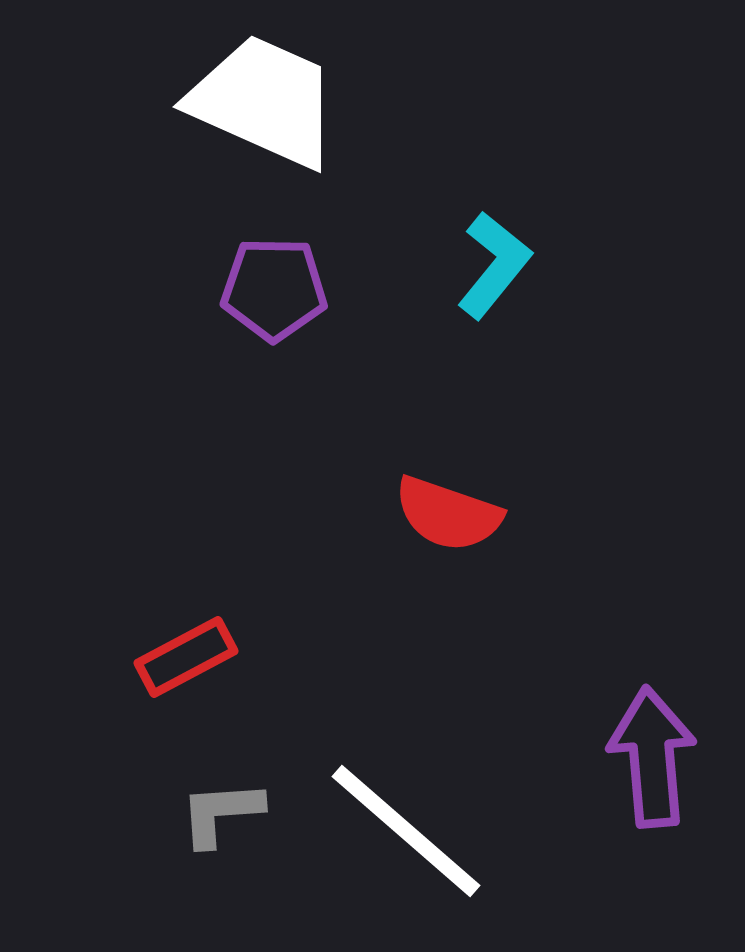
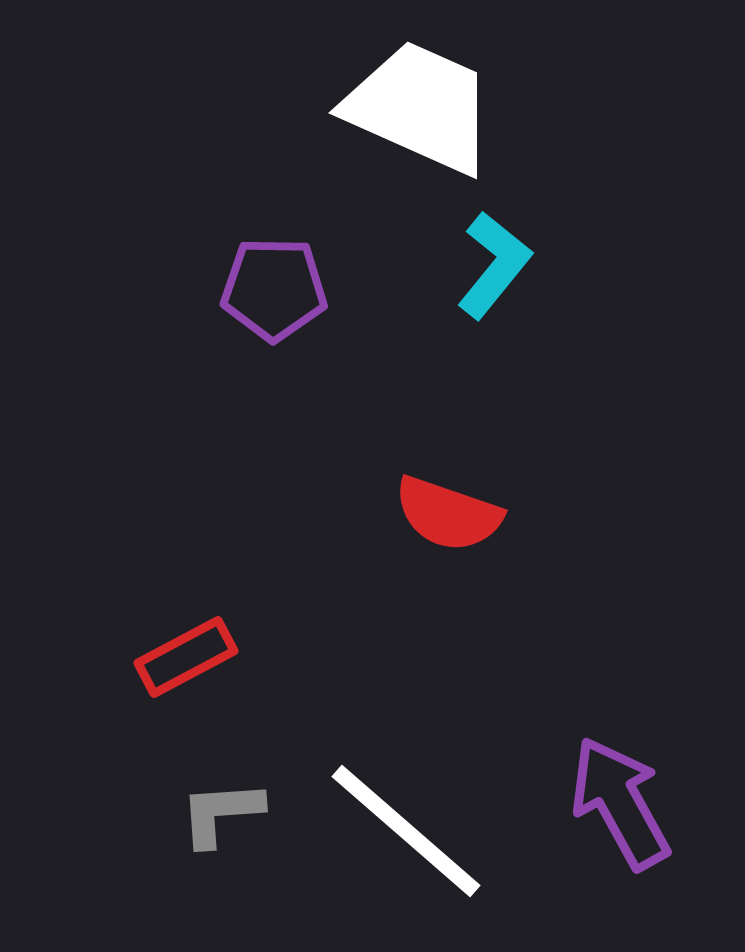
white trapezoid: moved 156 px right, 6 px down
purple arrow: moved 32 px left, 46 px down; rotated 24 degrees counterclockwise
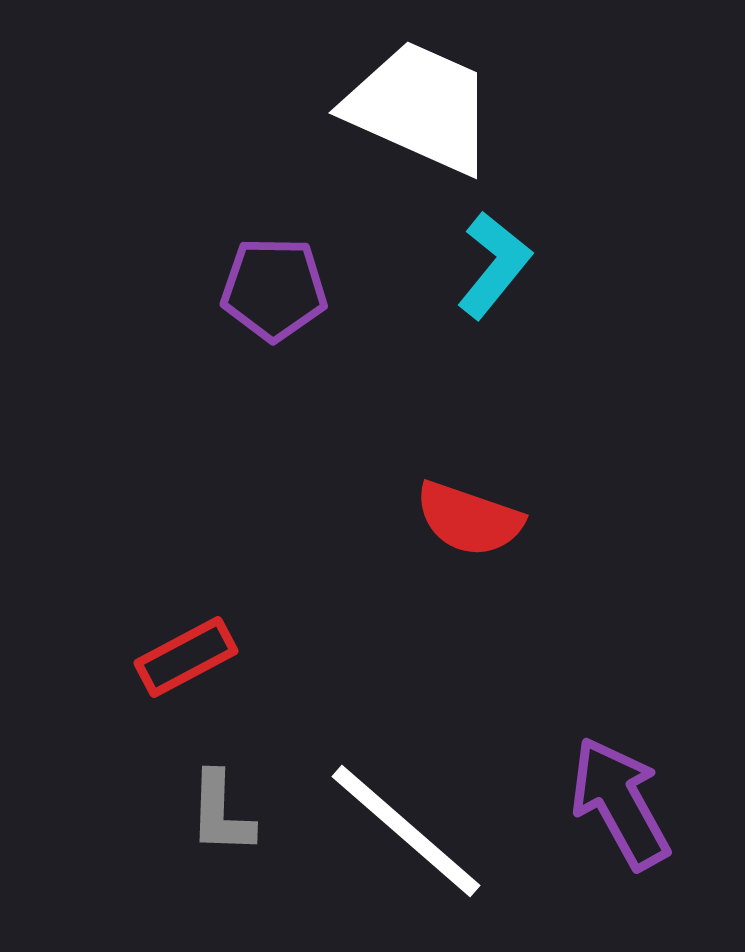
red semicircle: moved 21 px right, 5 px down
gray L-shape: rotated 84 degrees counterclockwise
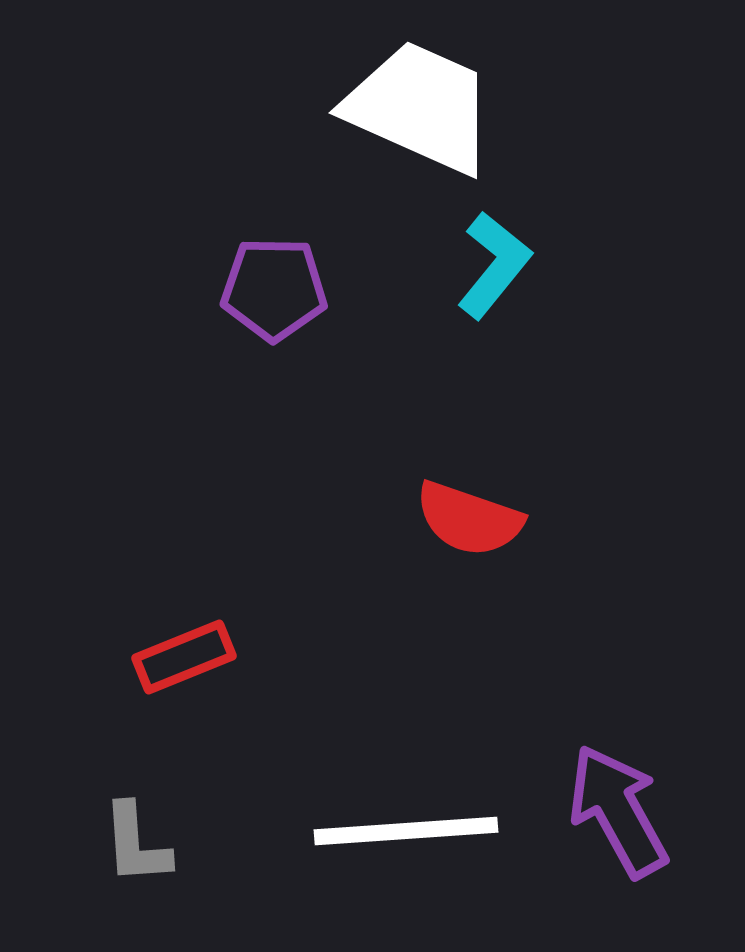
red rectangle: moved 2 px left; rotated 6 degrees clockwise
purple arrow: moved 2 px left, 8 px down
gray L-shape: moved 85 px left, 31 px down; rotated 6 degrees counterclockwise
white line: rotated 45 degrees counterclockwise
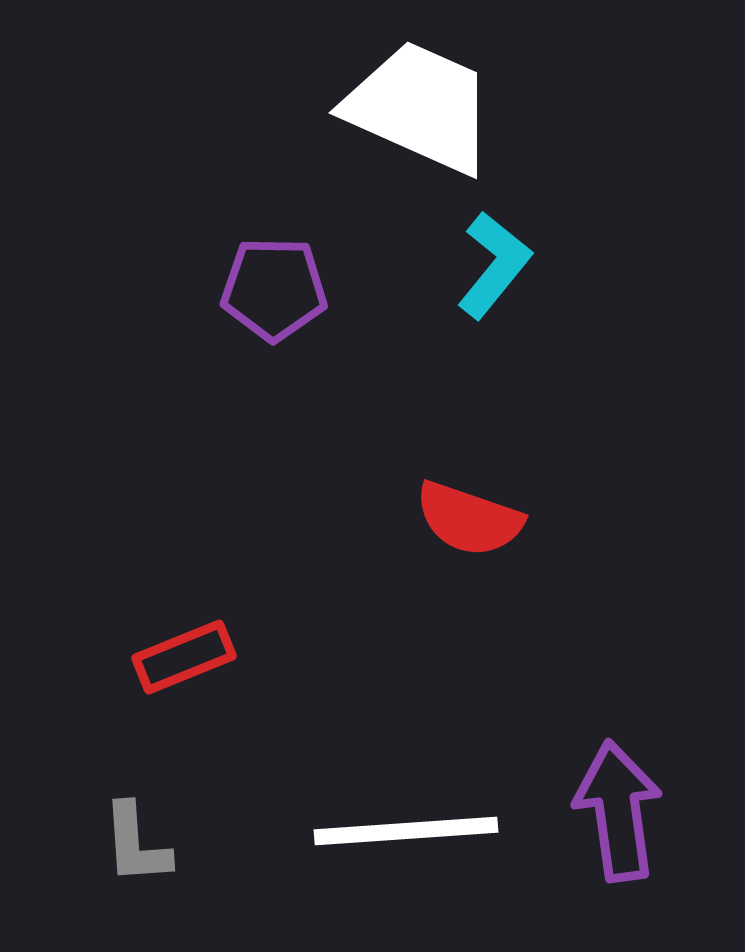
purple arrow: rotated 21 degrees clockwise
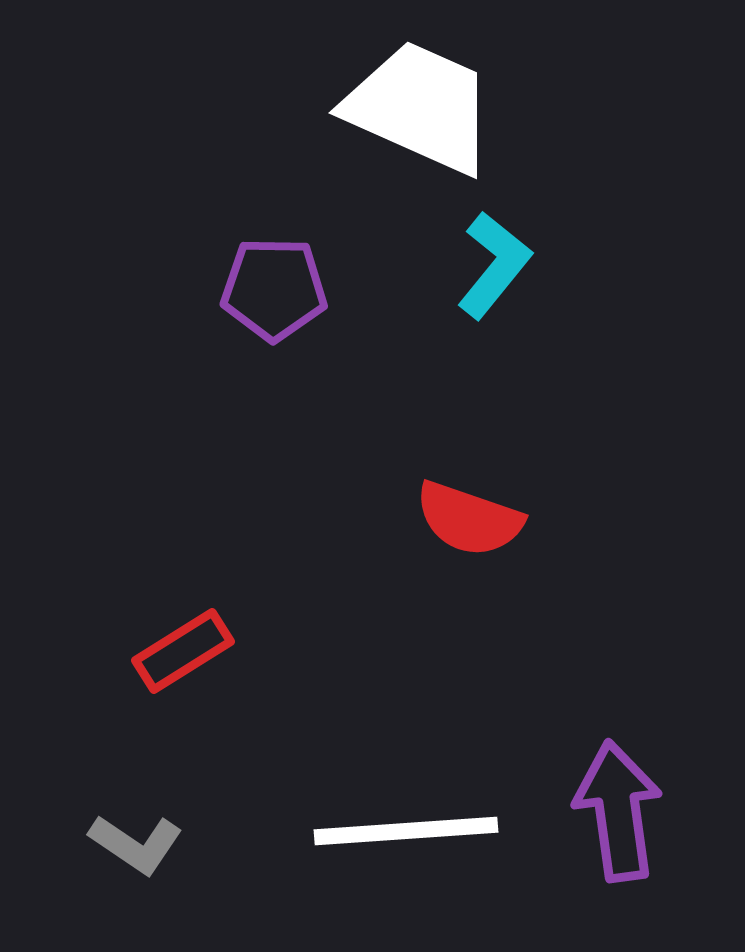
red rectangle: moved 1 px left, 6 px up; rotated 10 degrees counterclockwise
gray L-shape: rotated 52 degrees counterclockwise
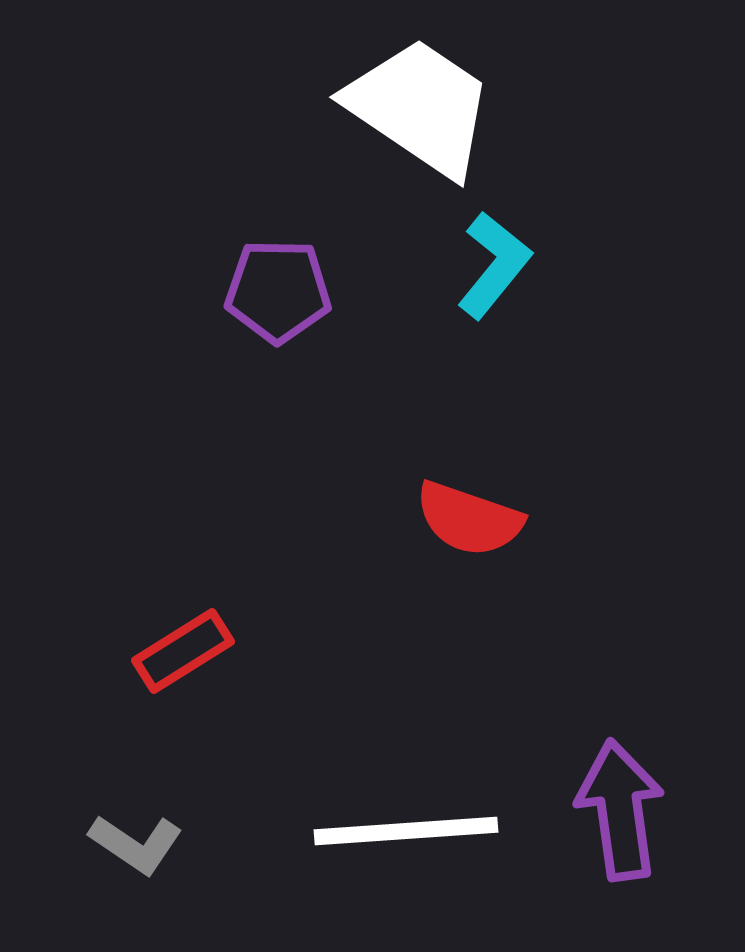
white trapezoid: rotated 10 degrees clockwise
purple pentagon: moved 4 px right, 2 px down
purple arrow: moved 2 px right, 1 px up
